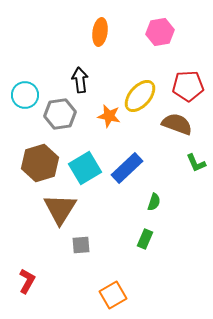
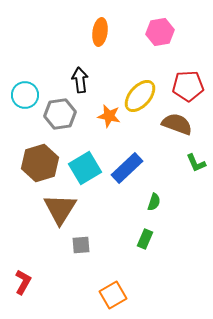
red L-shape: moved 4 px left, 1 px down
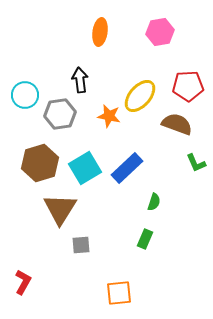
orange square: moved 6 px right, 2 px up; rotated 24 degrees clockwise
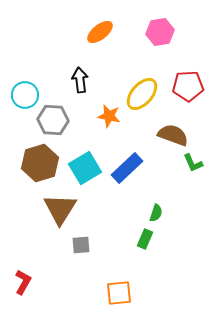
orange ellipse: rotated 44 degrees clockwise
yellow ellipse: moved 2 px right, 2 px up
gray hexagon: moved 7 px left, 6 px down; rotated 12 degrees clockwise
brown semicircle: moved 4 px left, 11 px down
green L-shape: moved 3 px left
green semicircle: moved 2 px right, 11 px down
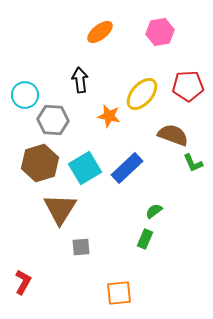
green semicircle: moved 2 px left, 2 px up; rotated 144 degrees counterclockwise
gray square: moved 2 px down
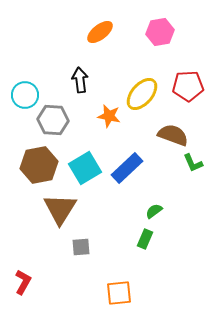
brown hexagon: moved 1 px left, 2 px down; rotated 6 degrees clockwise
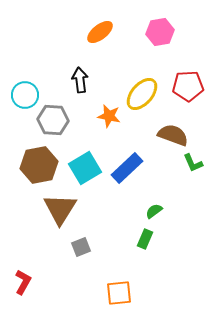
gray square: rotated 18 degrees counterclockwise
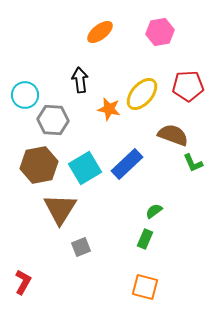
orange star: moved 7 px up
blue rectangle: moved 4 px up
orange square: moved 26 px right, 6 px up; rotated 20 degrees clockwise
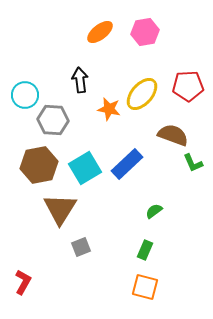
pink hexagon: moved 15 px left
green rectangle: moved 11 px down
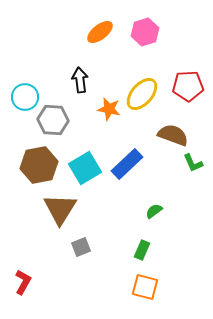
pink hexagon: rotated 8 degrees counterclockwise
cyan circle: moved 2 px down
green rectangle: moved 3 px left
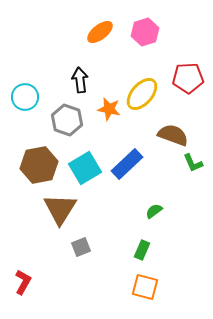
red pentagon: moved 8 px up
gray hexagon: moved 14 px right; rotated 16 degrees clockwise
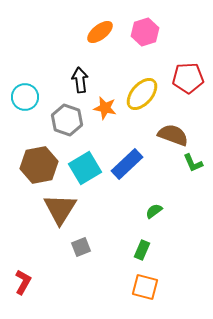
orange star: moved 4 px left, 1 px up
